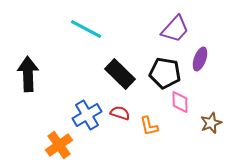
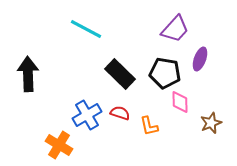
orange cross: rotated 24 degrees counterclockwise
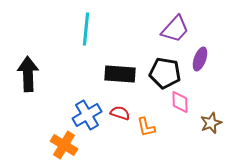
cyan line: rotated 68 degrees clockwise
black rectangle: rotated 40 degrees counterclockwise
orange L-shape: moved 3 px left, 1 px down
orange cross: moved 5 px right
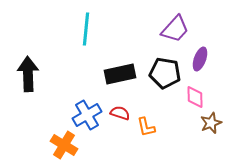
black rectangle: rotated 16 degrees counterclockwise
pink diamond: moved 15 px right, 5 px up
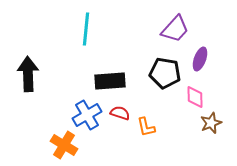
black rectangle: moved 10 px left, 7 px down; rotated 8 degrees clockwise
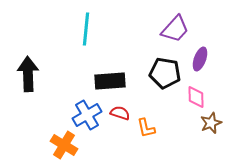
pink diamond: moved 1 px right
orange L-shape: moved 1 px down
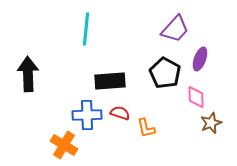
black pentagon: rotated 20 degrees clockwise
blue cross: rotated 28 degrees clockwise
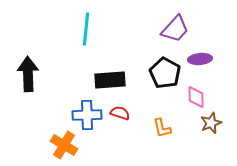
purple ellipse: rotated 65 degrees clockwise
black rectangle: moved 1 px up
orange L-shape: moved 16 px right
